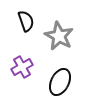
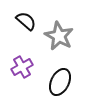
black semicircle: rotated 30 degrees counterclockwise
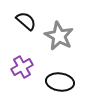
black ellipse: rotated 72 degrees clockwise
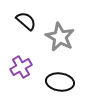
gray star: moved 1 px right, 1 px down
purple cross: moved 1 px left
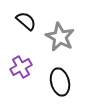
black ellipse: rotated 68 degrees clockwise
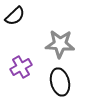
black semicircle: moved 11 px left, 5 px up; rotated 95 degrees clockwise
gray star: moved 7 px down; rotated 24 degrees counterclockwise
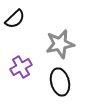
black semicircle: moved 3 px down
gray star: rotated 16 degrees counterclockwise
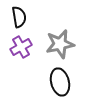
black semicircle: moved 4 px right, 2 px up; rotated 55 degrees counterclockwise
purple cross: moved 20 px up
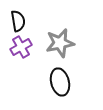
black semicircle: moved 1 px left, 4 px down
gray star: moved 1 px up
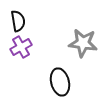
gray star: moved 23 px right; rotated 20 degrees clockwise
